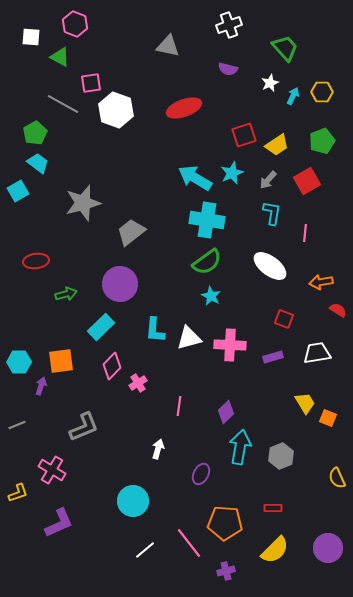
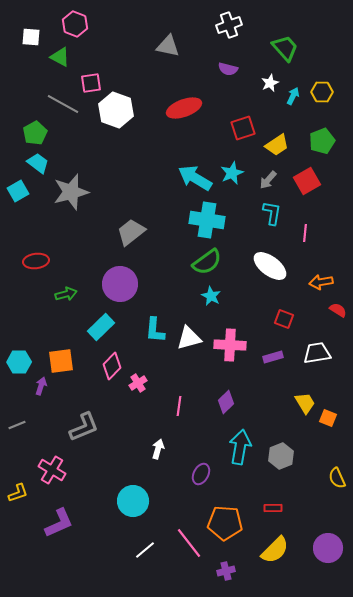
red square at (244, 135): moved 1 px left, 7 px up
gray star at (83, 203): moved 12 px left, 11 px up
purple diamond at (226, 412): moved 10 px up
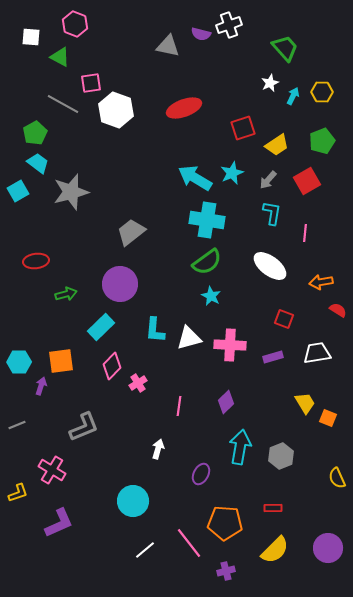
purple semicircle at (228, 69): moved 27 px left, 35 px up
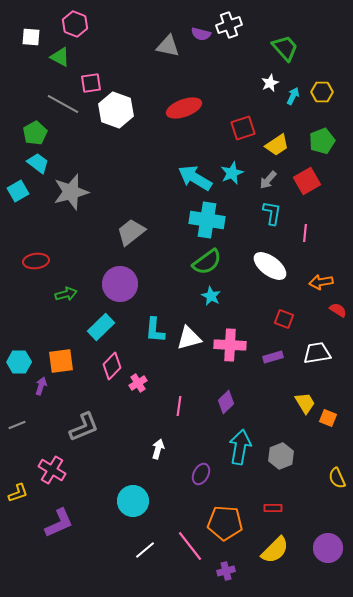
pink line at (189, 543): moved 1 px right, 3 px down
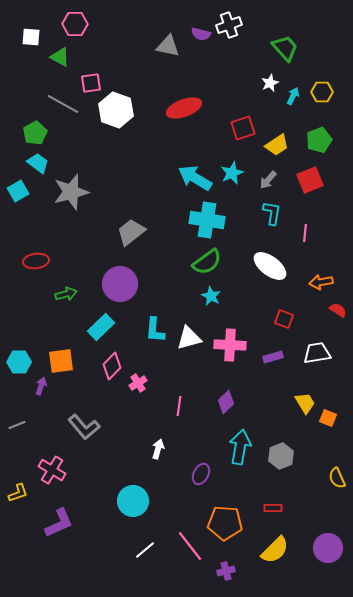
pink hexagon at (75, 24): rotated 20 degrees counterclockwise
green pentagon at (322, 141): moved 3 px left, 1 px up
red square at (307, 181): moved 3 px right, 1 px up; rotated 8 degrees clockwise
gray L-shape at (84, 427): rotated 72 degrees clockwise
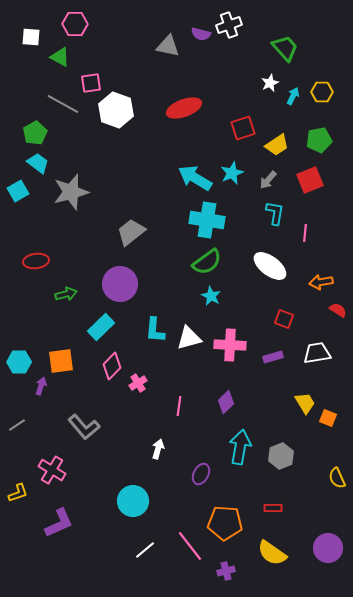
green pentagon at (319, 140): rotated 10 degrees clockwise
cyan L-shape at (272, 213): moved 3 px right
gray line at (17, 425): rotated 12 degrees counterclockwise
yellow semicircle at (275, 550): moved 3 px left, 3 px down; rotated 80 degrees clockwise
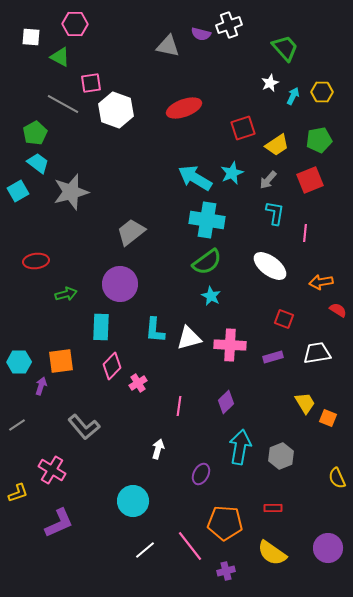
cyan rectangle at (101, 327): rotated 44 degrees counterclockwise
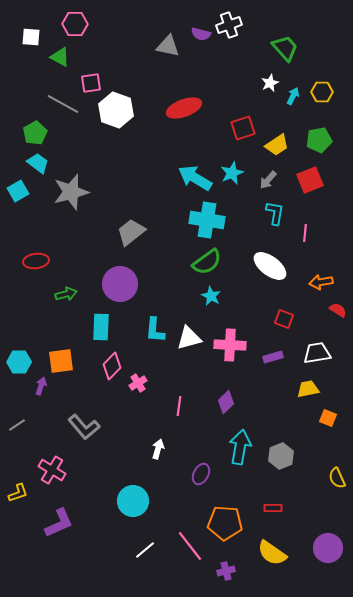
yellow trapezoid at (305, 403): moved 3 px right, 14 px up; rotated 70 degrees counterclockwise
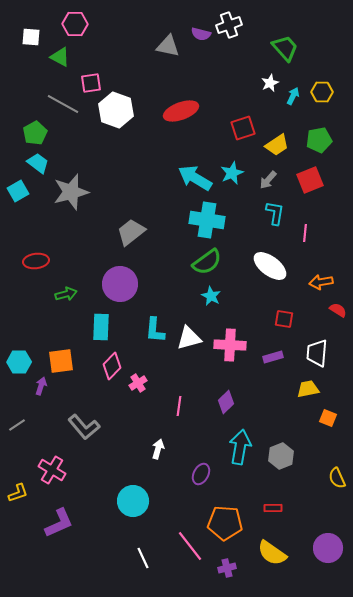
red ellipse at (184, 108): moved 3 px left, 3 px down
red square at (284, 319): rotated 12 degrees counterclockwise
white trapezoid at (317, 353): rotated 76 degrees counterclockwise
white line at (145, 550): moved 2 px left, 8 px down; rotated 75 degrees counterclockwise
purple cross at (226, 571): moved 1 px right, 3 px up
